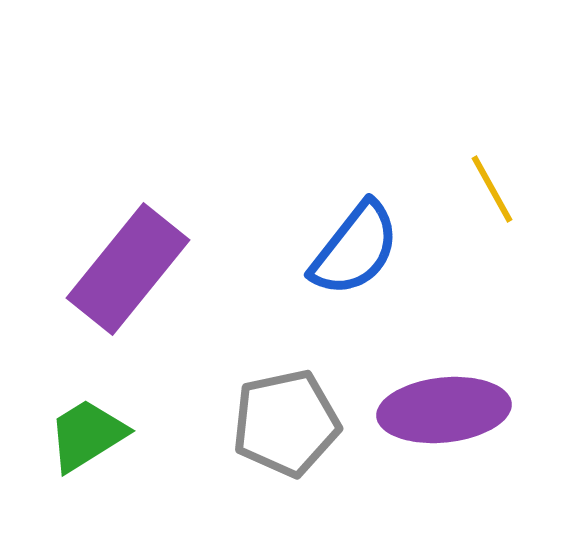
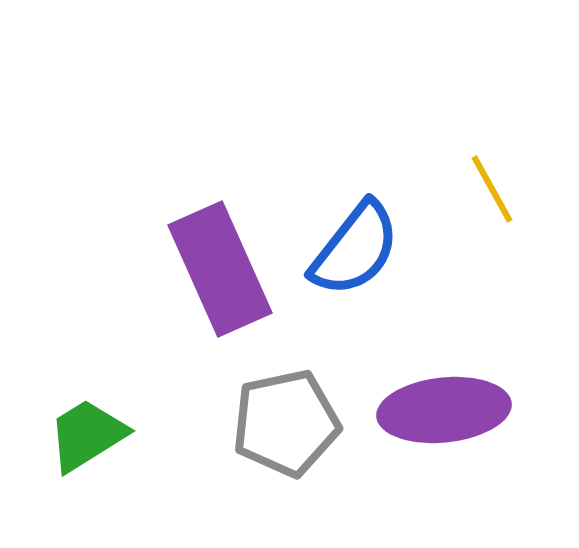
purple rectangle: moved 92 px right; rotated 63 degrees counterclockwise
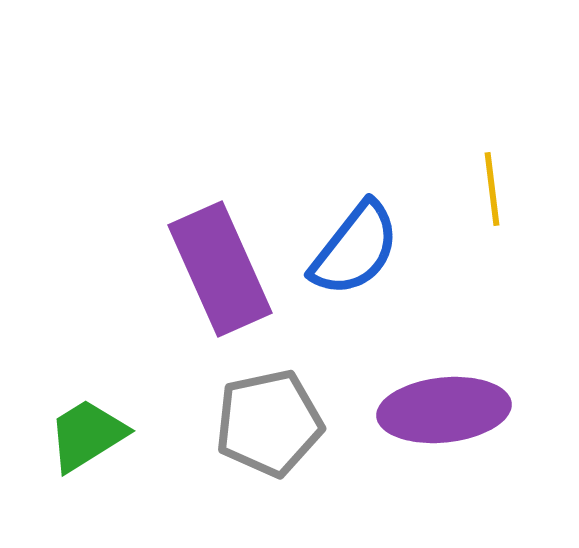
yellow line: rotated 22 degrees clockwise
gray pentagon: moved 17 px left
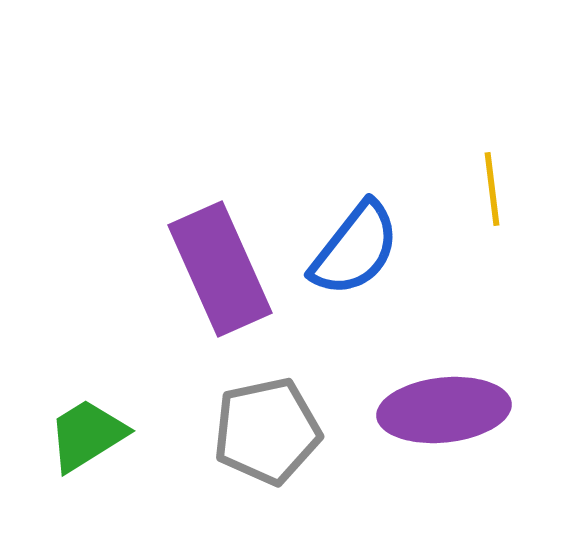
gray pentagon: moved 2 px left, 8 px down
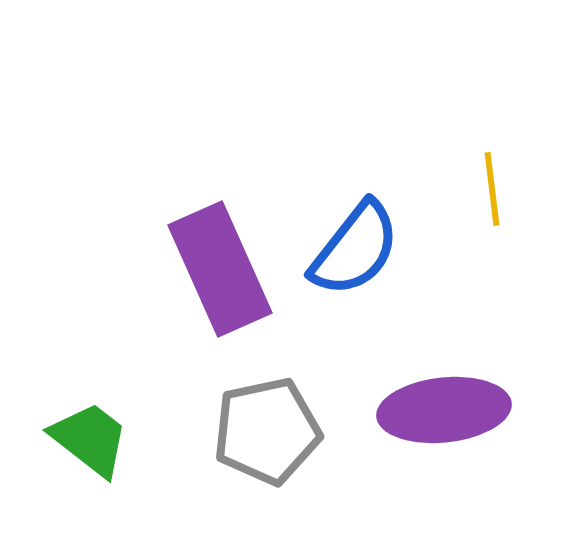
green trapezoid: moved 3 px right, 4 px down; rotated 70 degrees clockwise
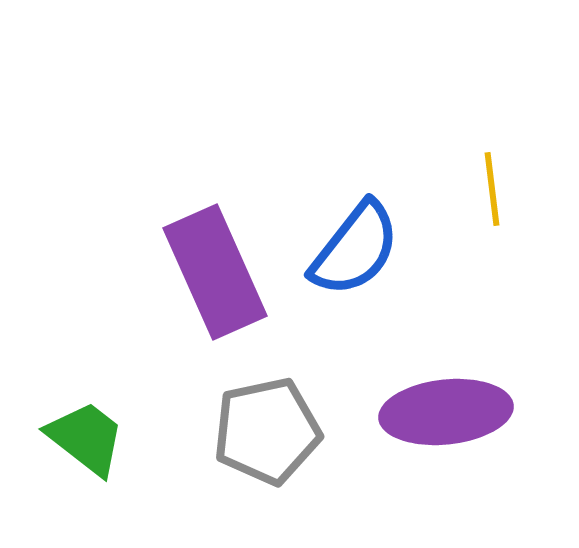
purple rectangle: moved 5 px left, 3 px down
purple ellipse: moved 2 px right, 2 px down
green trapezoid: moved 4 px left, 1 px up
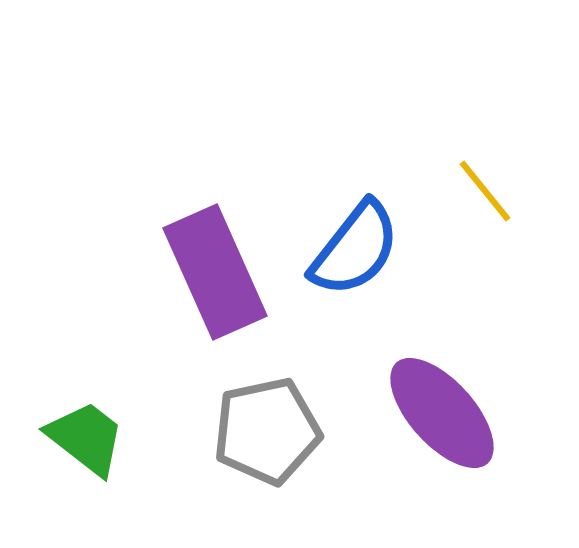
yellow line: moved 7 px left, 2 px down; rotated 32 degrees counterclockwise
purple ellipse: moved 4 px left, 1 px down; rotated 54 degrees clockwise
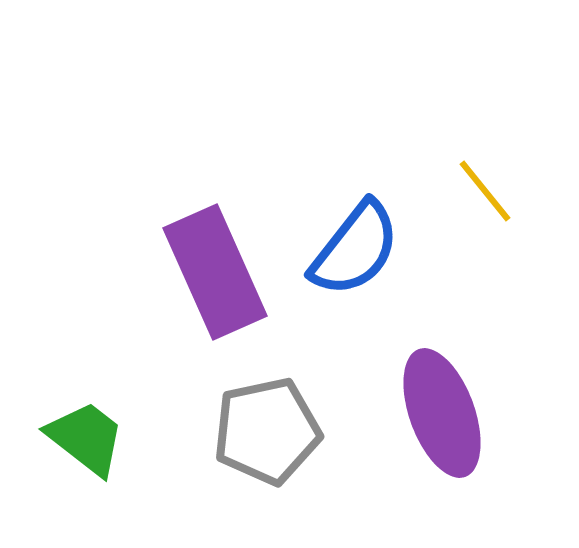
purple ellipse: rotated 22 degrees clockwise
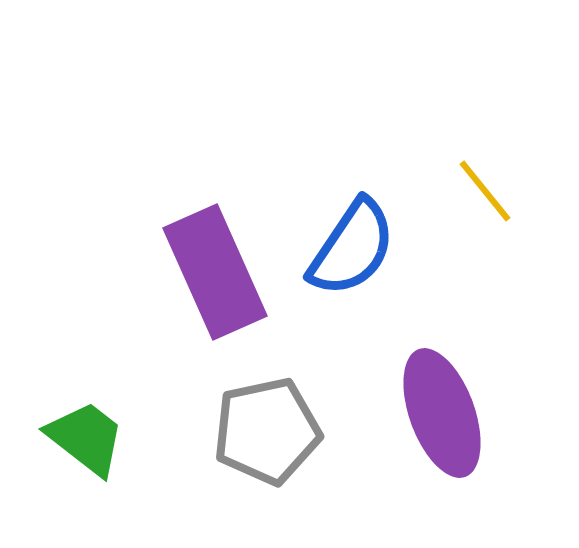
blue semicircle: moved 3 px left, 1 px up; rotated 4 degrees counterclockwise
